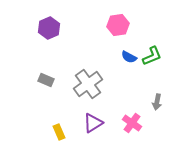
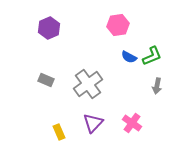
gray arrow: moved 16 px up
purple triangle: rotated 15 degrees counterclockwise
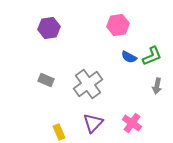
purple hexagon: rotated 15 degrees clockwise
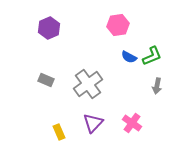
purple hexagon: rotated 15 degrees counterclockwise
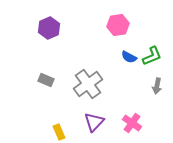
purple triangle: moved 1 px right, 1 px up
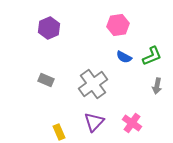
blue semicircle: moved 5 px left
gray cross: moved 5 px right
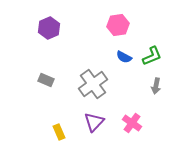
gray arrow: moved 1 px left
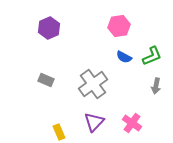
pink hexagon: moved 1 px right, 1 px down
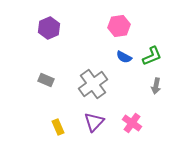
yellow rectangle: moved 1 px left, 5 px up
